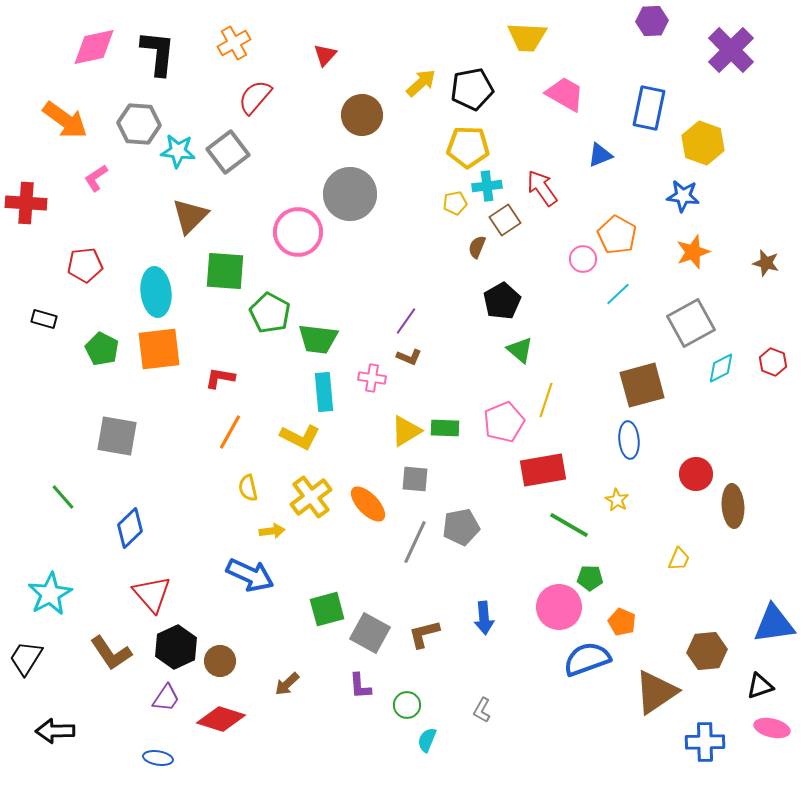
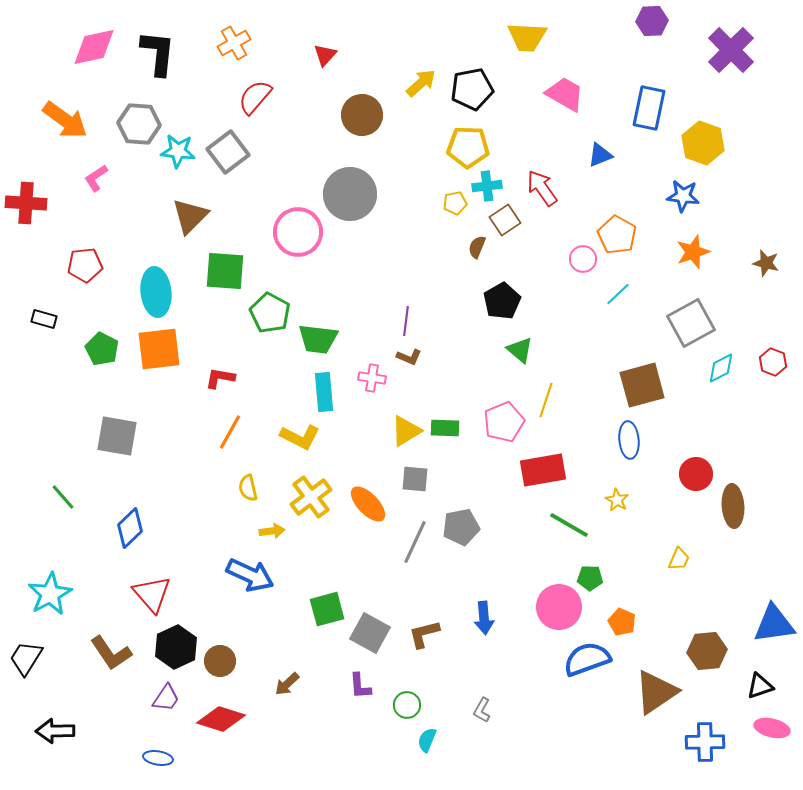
purple line at (406, 321): rotated 28 degrees counterclockwise
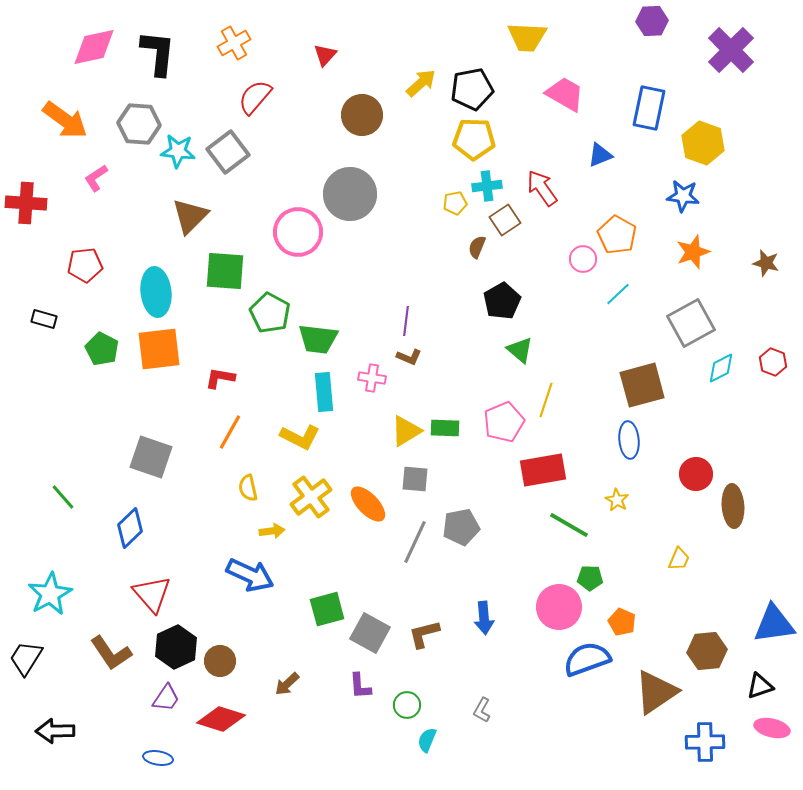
yellow pentagon at (468, 147): moved 6 px right, 8 px up
gray square at (117, 436): moved 34 px right, 21 px down; rotated 9 degrees clockwise
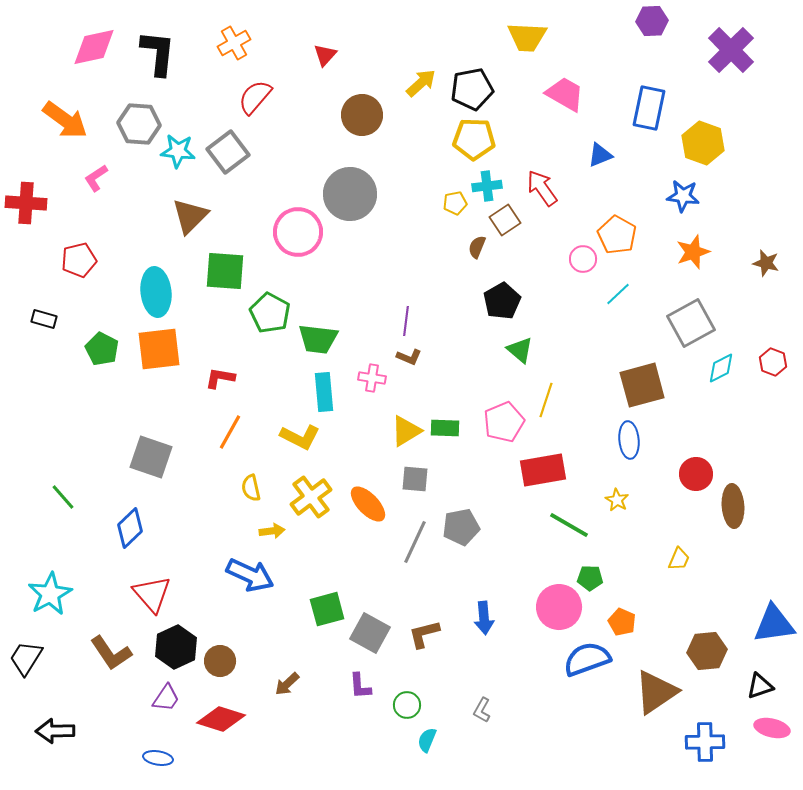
red pentagon at (85, 265): moved 6 px left, 5 px up; rotated 8 degrees counterclockwise
yellow semicircle at (248, 488): moved 3 px right
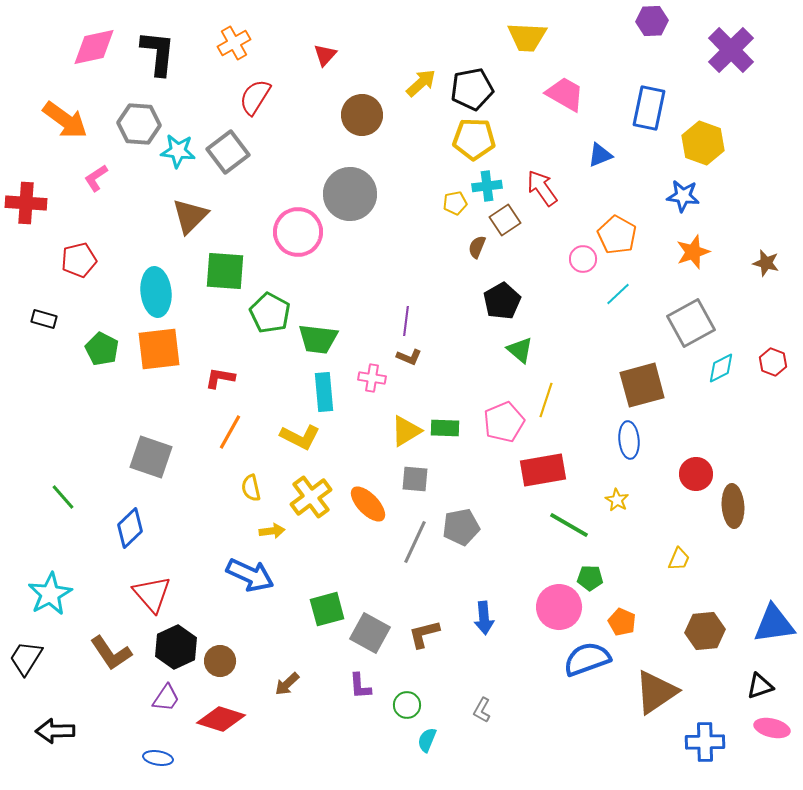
red semicircle at (255, 97): rotated 9 degrees counterclockwise
brown hexagon at (707, 651): moved 2 px left, 20 px up
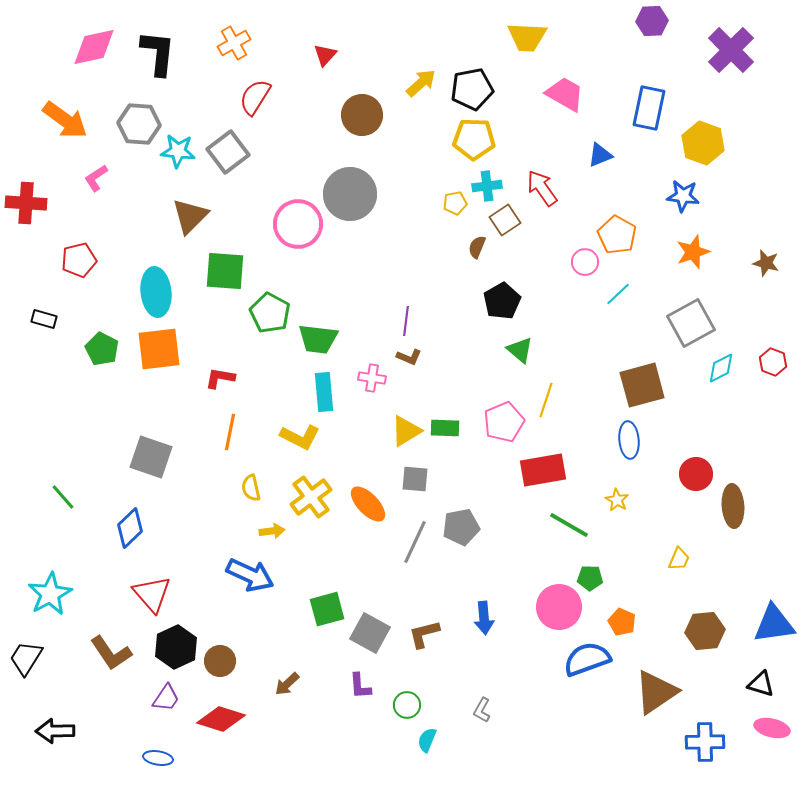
pink circle at (298, 232): moved 8 px up
pink circle at (583, 259): moved 2 px right, 3 px down
orange line at (230, 432): rotated 18 degrees counterclockwise
black triangle at (760, 686): moved 1 px right, 2 px up; rotated 36 degrees clockwise
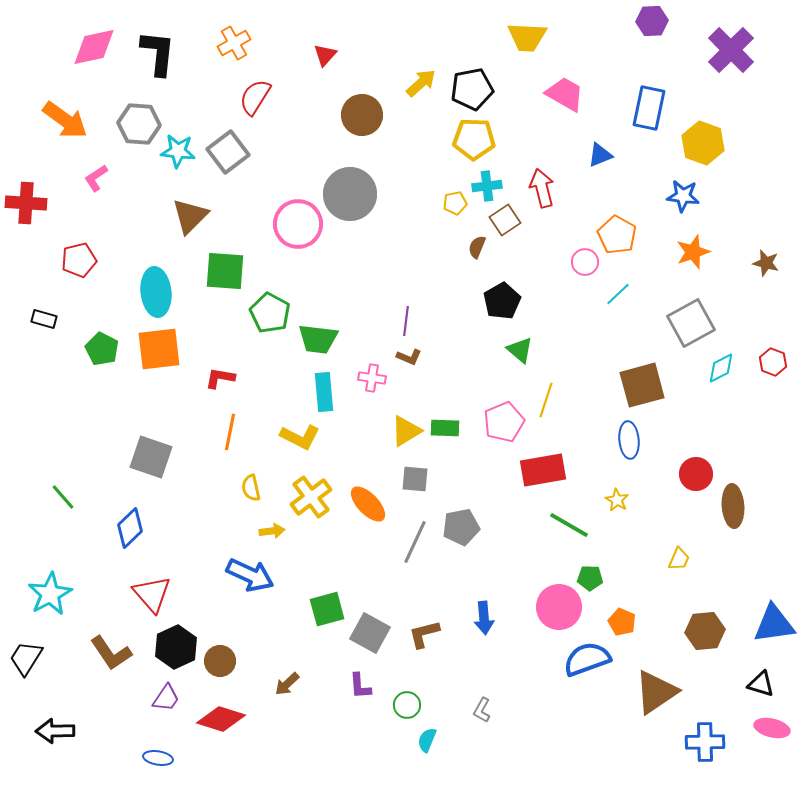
red arrow at (542, 188): rotated 21 degrees clockwise
